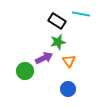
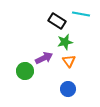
green star: moved 7 px right
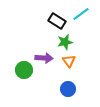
cyan line: rotated 48 degrees counterclockwise
purple arrow: rotated 30 degrees clockwise
green circle: moved 1 px left, 1 px up
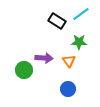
green star: moved 14 px right; rotated 14 degrees clockwise
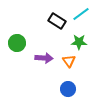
green circle: moved 7 px left, 27 px up
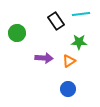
cyan line: rotated 30 degrees clockwise
black rectangle: moved 1 px left; rotated 24 degrees clockwise
green circle: moved 10 px up
orange triangle: rotated 32 degrees clockwise
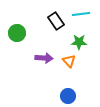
orange triangle: rotated 40 degrees counterclockwise
blue circle: moved 7 px down
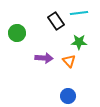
cyan line: moved 2 px left, 1 px up
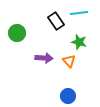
green star: rotated 14 degrees clockwise
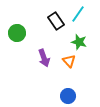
cyan line: moved 1 px left, 1 px down; rotated 48 degrees counterclockwise
purple arrow: rotated 66 degrees clockwise
